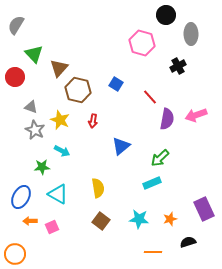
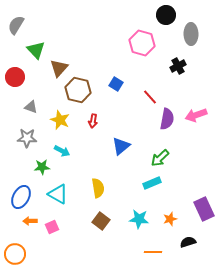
green triangle: moved 2 px right, 4 px up
gray star: moved 8 px left, 8 px down; rotated 24 degrees counterclockwise
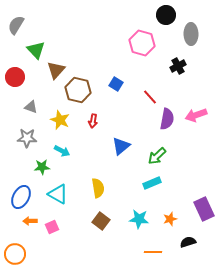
brown triangle: moved 3 px left, 2 px down
green arrow: moved 3 px left, 2 px up
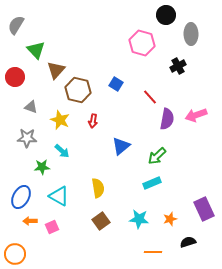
cyan arrow: rotated 14 degrees clockwise
cyan triangle: moved 1 px right, 2 px down
brown square: rotated 18 degrees clockwise
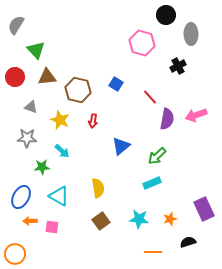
brown triangle: moved 9 px left, 7 px down; rotated 42 degrees clockwise
pink square: rotated 32 degrees clockwise
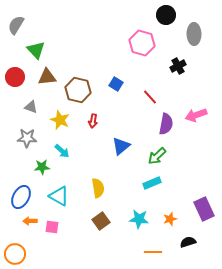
gray ellipse: moved 3 px right
purple semicircle: moved 1 px left, 5 px down
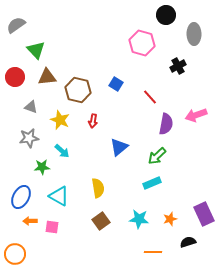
gray semicircle: rotated 24 degrees clockwise
gray star: moved 2 px right; rotated 12 degrees counterclockwise
blue triangle: moved 2 px left, 1 px down
purple rectangle: moved 5 px down
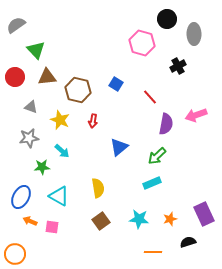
black circle: moved 1 px right, 4 px down
orange arrow: rotated 24 degrees clockwise
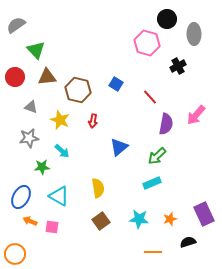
pink hexagon: moved 5 px right
pink arrow: rotated 30 degrees counterclockwise
